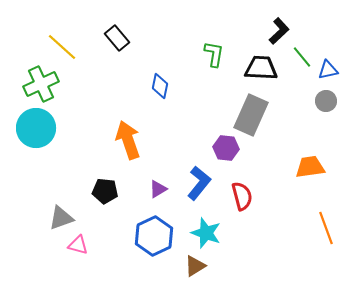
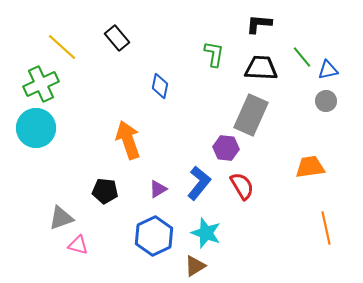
black L-shape: moved 20 px left, 7 px up; rotated 132 degrees counterclockwise
red semicircle: moved 10 px up; rotated 16 degrees counterclockwise
orange line: rotated 8 degrees clockwise
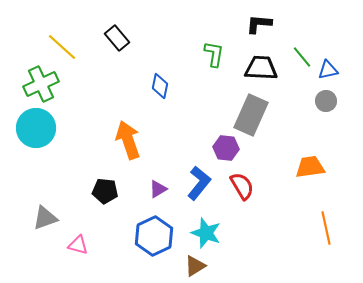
gray triangle: moved 16 px left
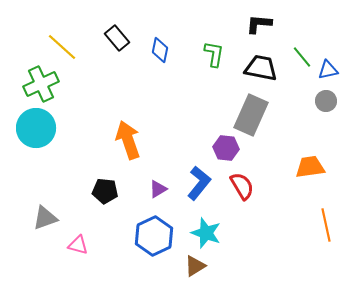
black trapezoid: rotated 8 degrees clockwise
blue diamond: moved 36 px up
orange line: moved 3 px up
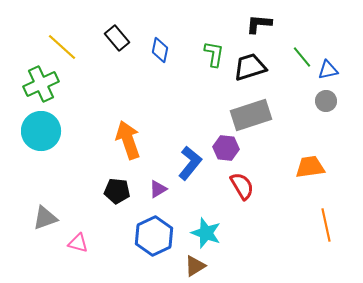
black trapezoid: moved 11 px left, 1 px up; rotated 28 degrees counterclockwise
gray rectangle: rotated 48 degrees clockwise
cyan circle: moved 5 px right, 3 px down
blue L-shape: moved 9 px left, 20 px up
black pentagon: moved 12 px right
pink triangle: moved 2 px up
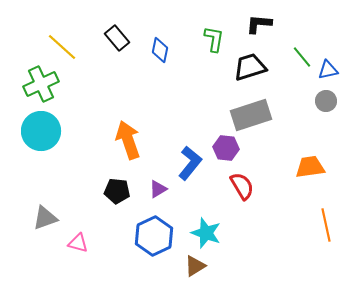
green L-shape: moved 15 px up
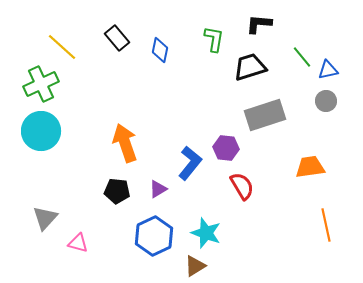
gray rectangle: moved 14 px right
orange arrow: moved 3 px left, 3 px down
gray triangle: rotated 28 degrees counterclockwise
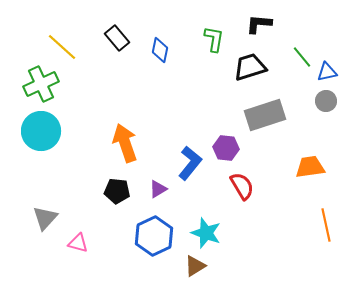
blue triangle: moved 1 px left, 2 px down
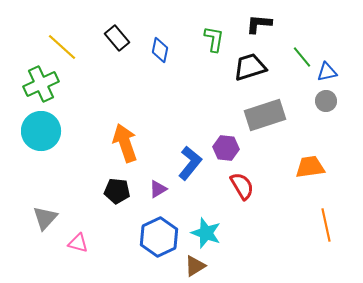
blue hexagon: moved 5 px right, 1 px down
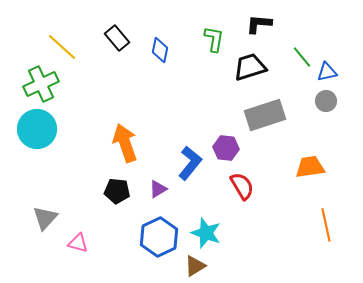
cyan circle: moved 4 px left, 2 px up
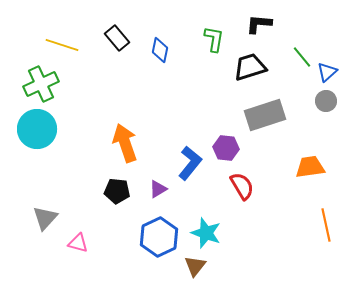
yellow line: moved 2 px up; rotated 24 degrees counterclockwise
blue triangle: rotated 30 degrees counterclockwise
brown triangle: rotated 20 degrees counterclockwise
